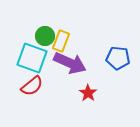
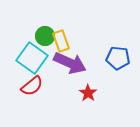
yellow rectangle: rotated 40 degrees counterclockwise
cyan square: rotated 16 degrees clockwise
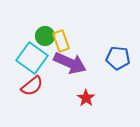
red star: moved 2 px left, 5 px down
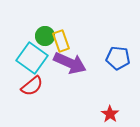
red star: moved 24 px right, 16 px down
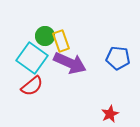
red star: rotated 12 degrees clockwise
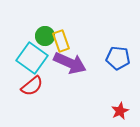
red star: moved 10 px right, 3 px up
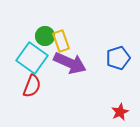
blue pentagon: rotated 25 degrees counterclockwise
red semicircle: rotated 30 degrees counterclockwise
red star: moved 1 px down
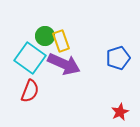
cyan square: moved 2 px left
purple arrow: moved 6 px left, 1 px down
red semicircle: moved 2 px left, 5 px down
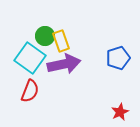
purple arrow: rotated 36 degrees counterclockwise
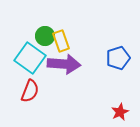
purple arrow: rotated 16 degrees clockwise
